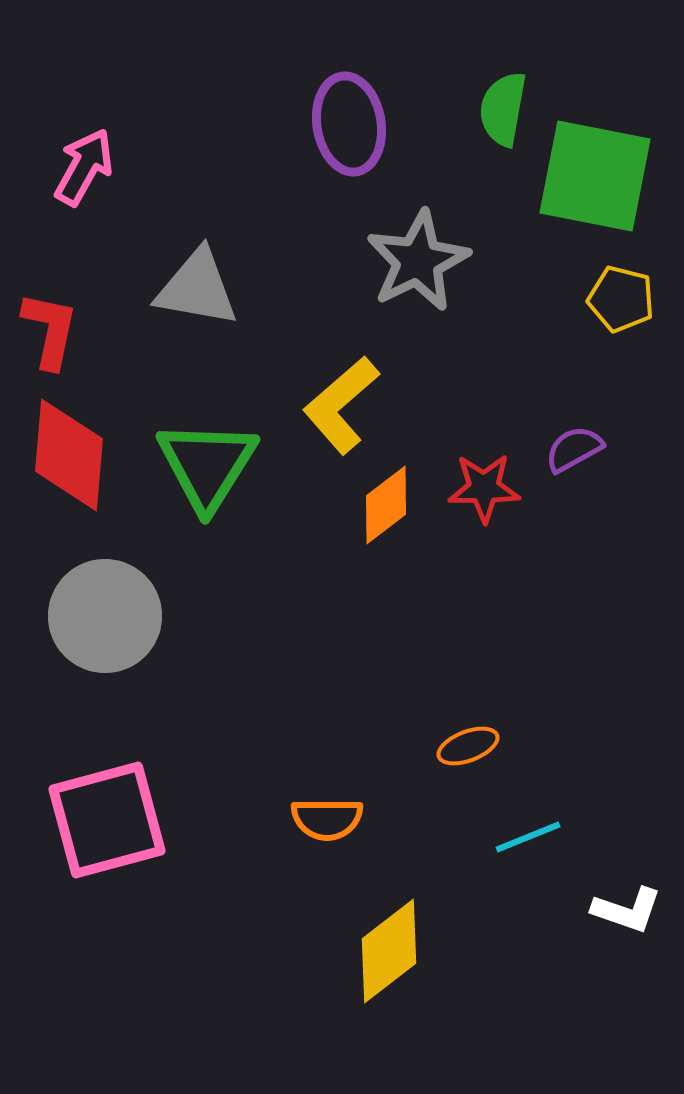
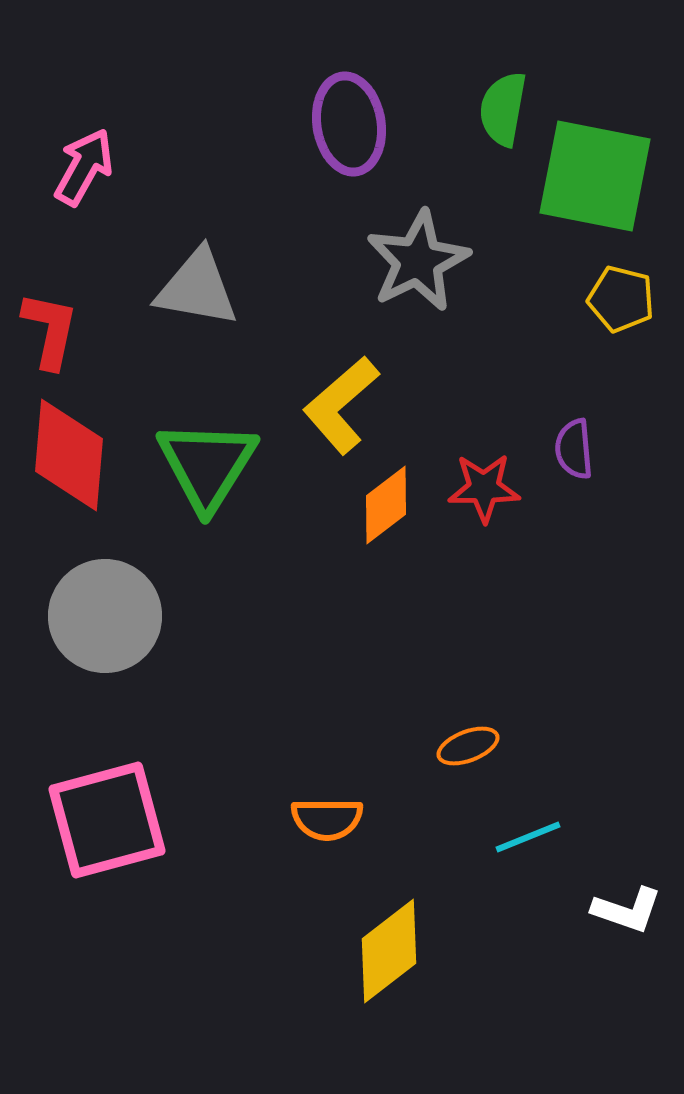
purple semicircle: rotated 66 degrees counterclockwise
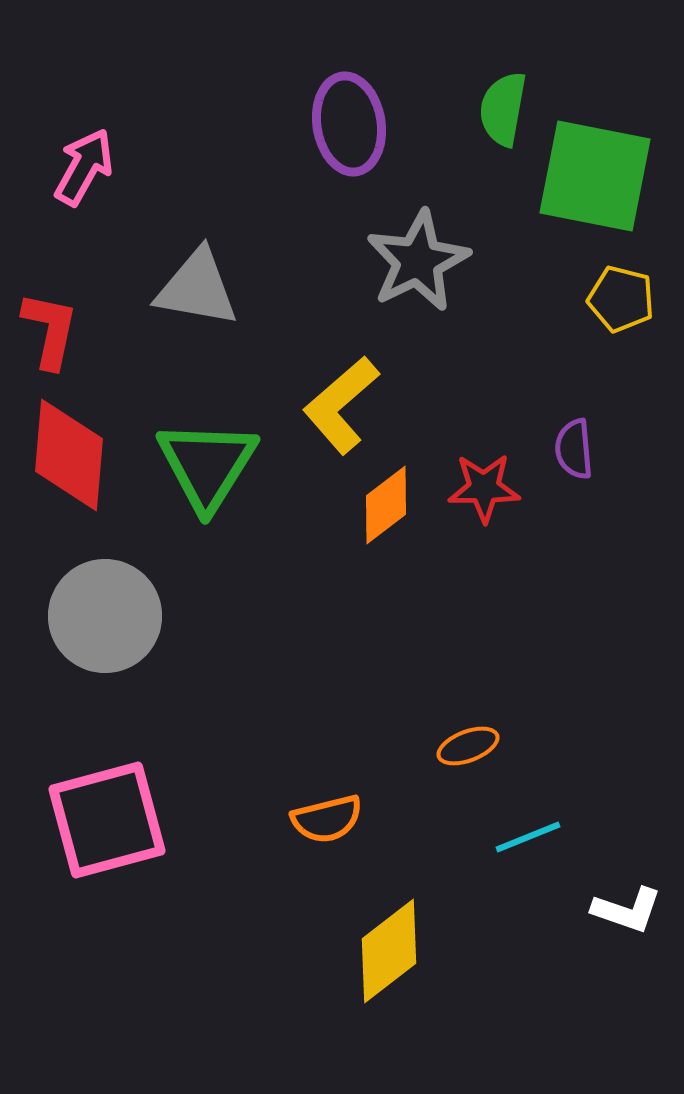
orange semicircle: rotated 14 degrees counterclockwise
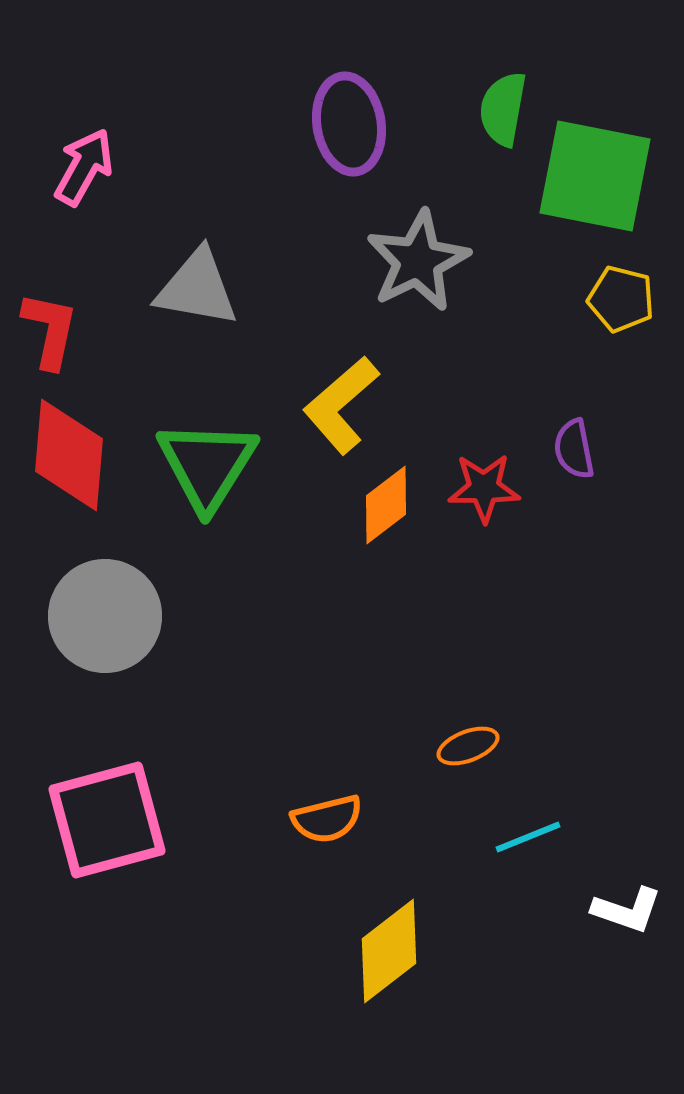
purple semicircle: rotated 6 degrees counterclockwise
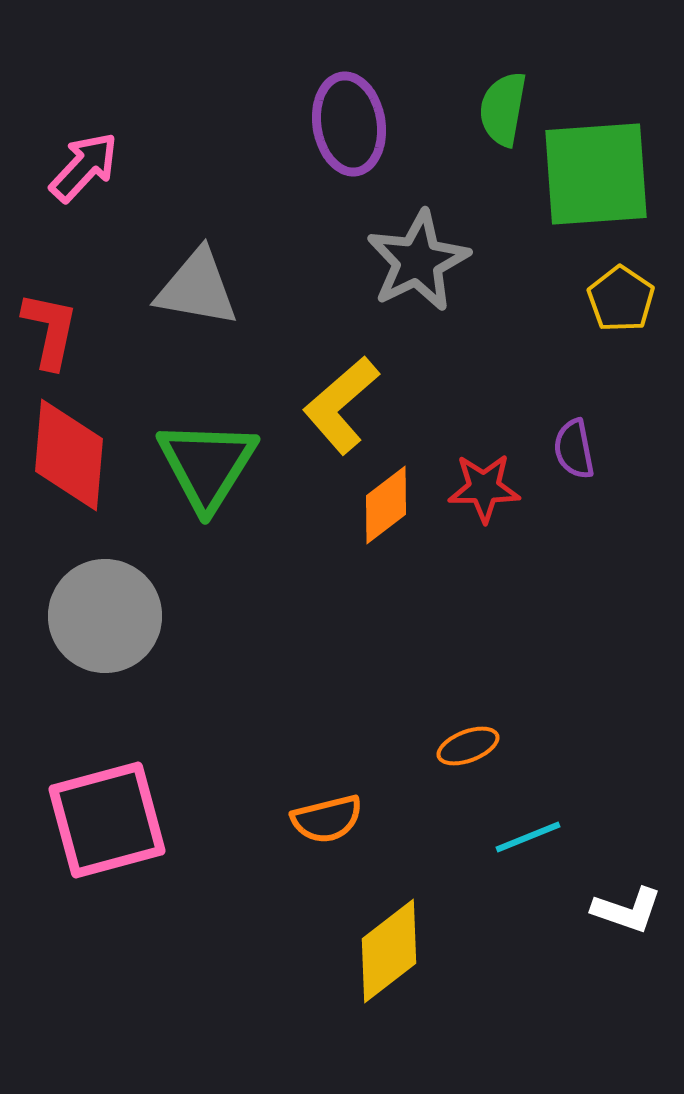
pink arrow: rotated 14 degrees clockwise
green square: moved 1 px right, 2 px up; rotated 15 degrees counterclockwise
yellow pentagon: rotated 20 degrees clockwise
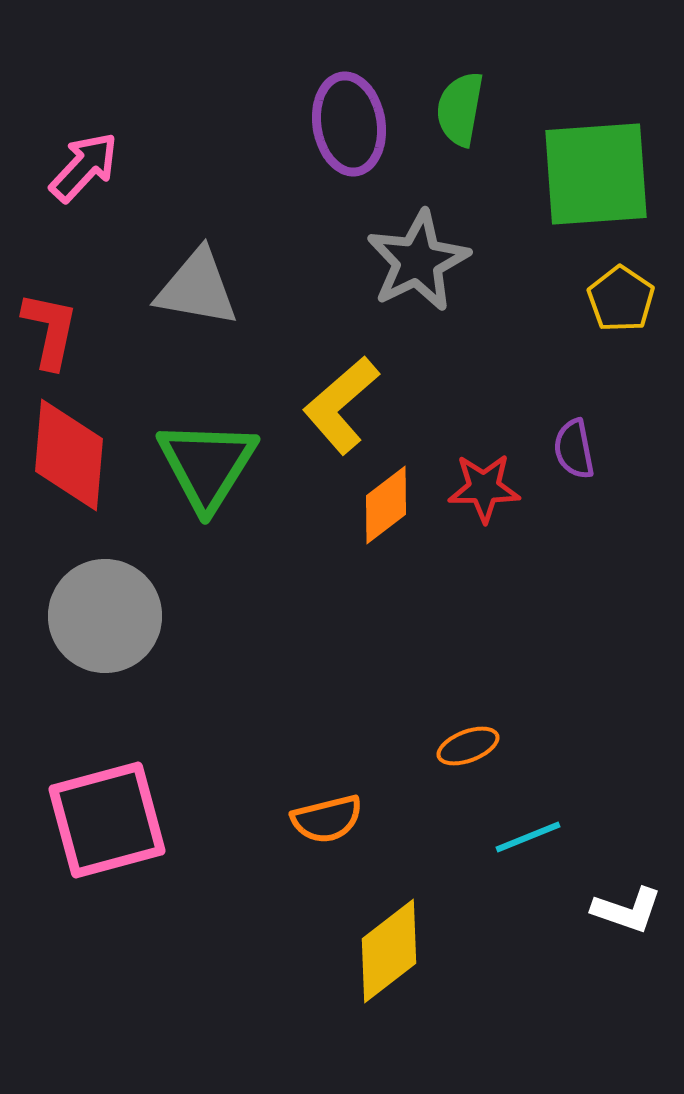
green semicircle: moved 43 px left
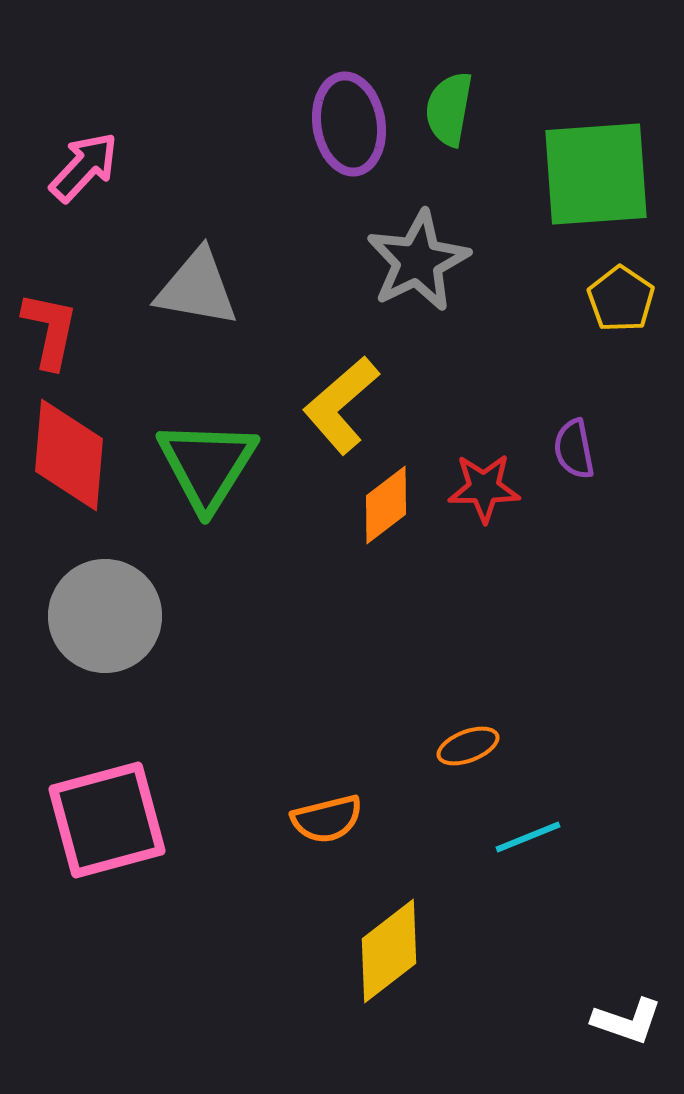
green semicircle: moved 11 px left
white L-shape: moved 111 px down
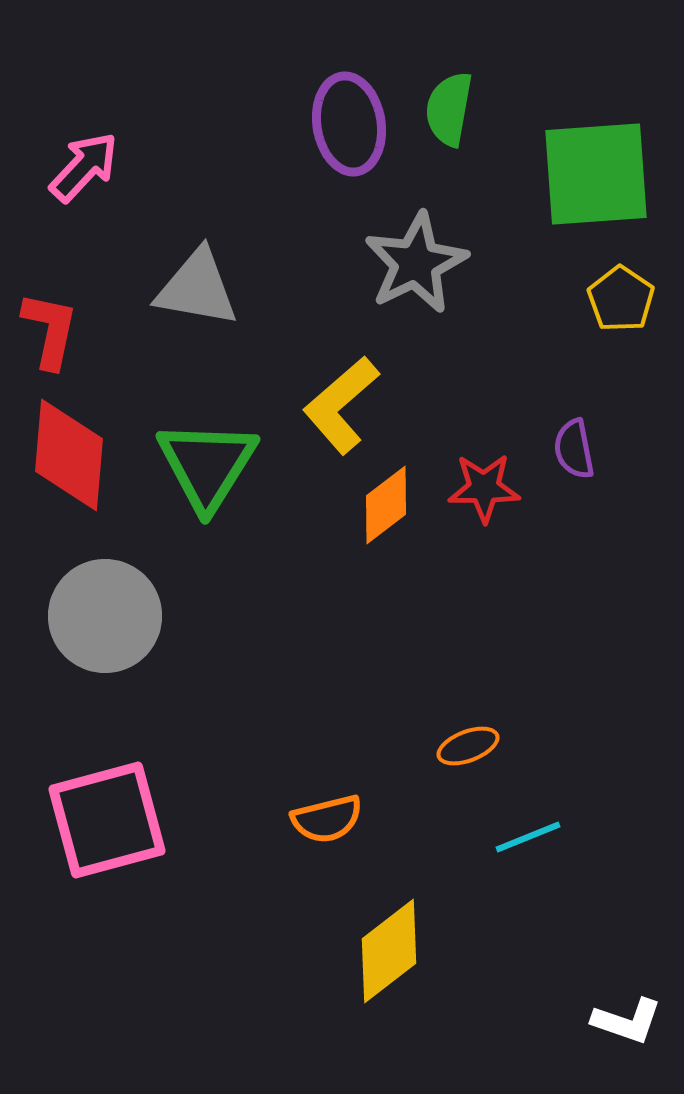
gray star: moved 2 px left, 2 px down
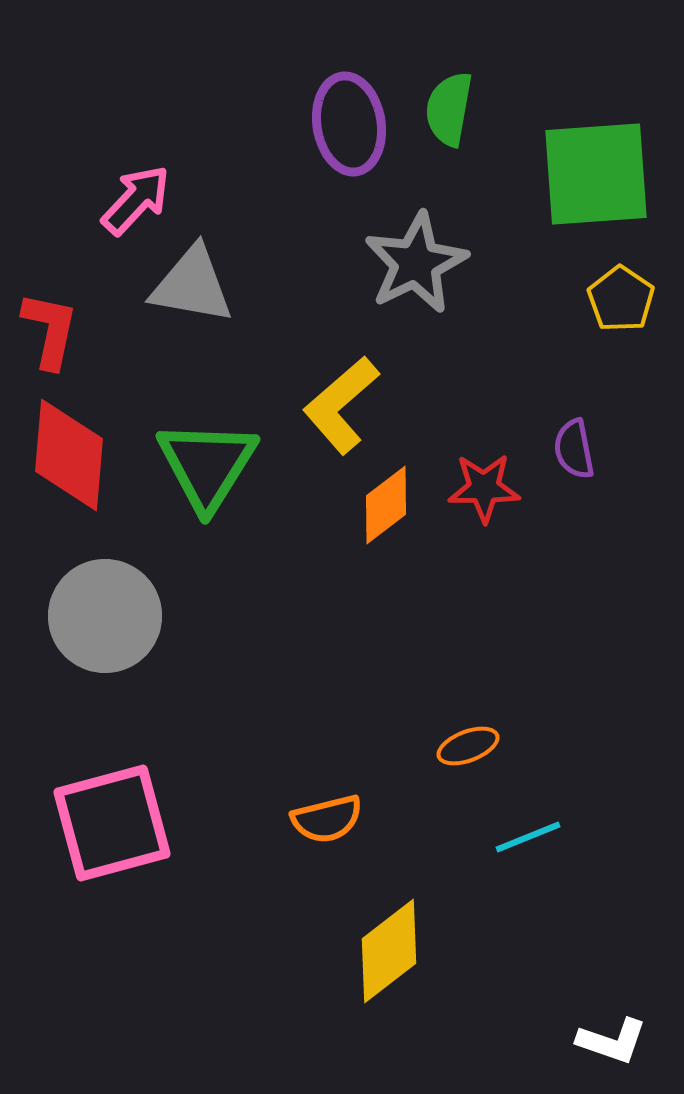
pink arrow: moved 52 px right, 33 px down
gray triangle: moved 5 px left, 3 px up
pink square: moved 5 px right, 3 px down
white L-shape: moved 15 px left, 20 px down
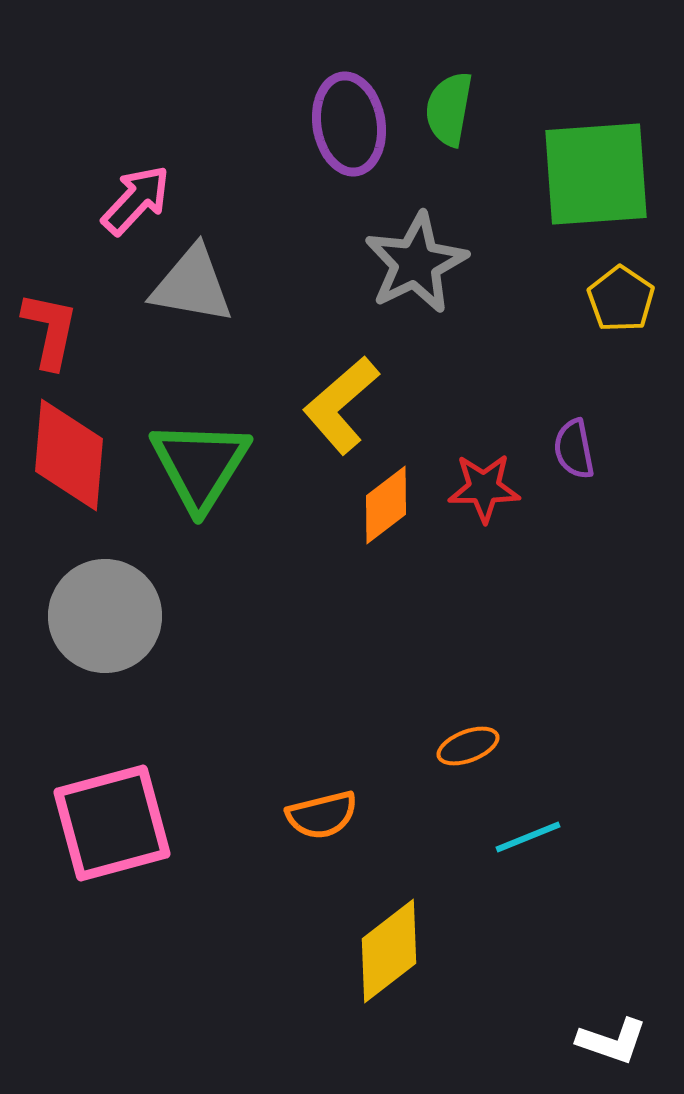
green triangle: moved 7 px left
orange semicircle: moved 5 px left, 4 px up
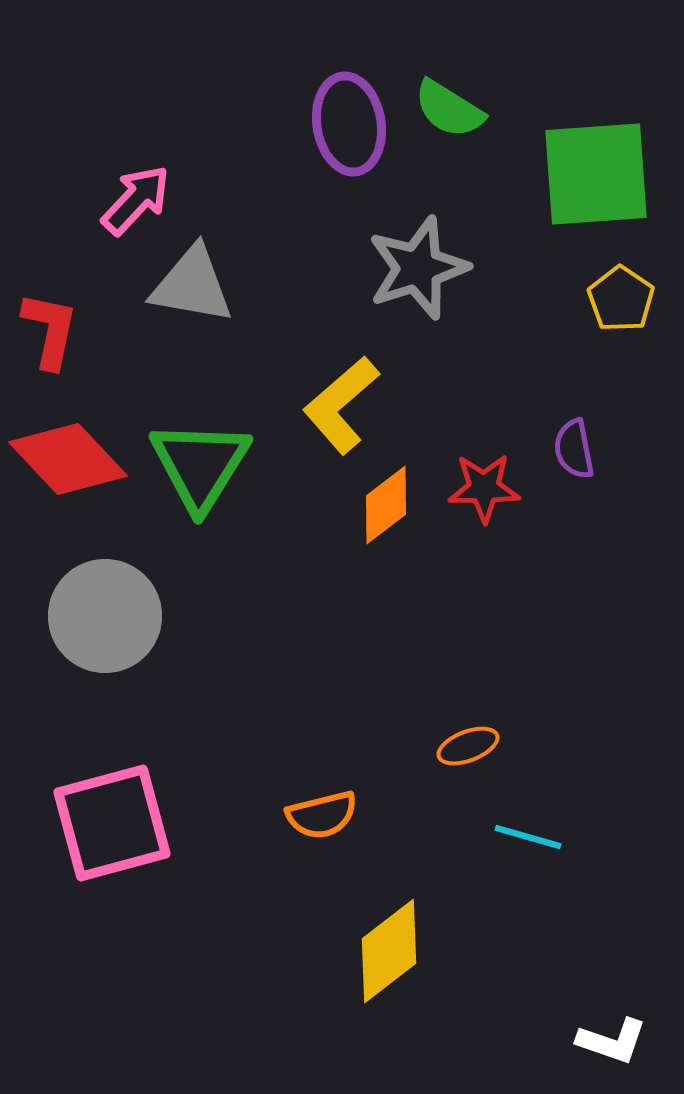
green semicircle: rotated 68 degrees counterclockwise
gray star: moved 2 px right, 5 px down; rotated 8 degrees clockwise
red diamond: moved 1 px left, 4 px down; rotated 48 degrees counterclockwise
cyan line: rotated 38 degrees clockwise
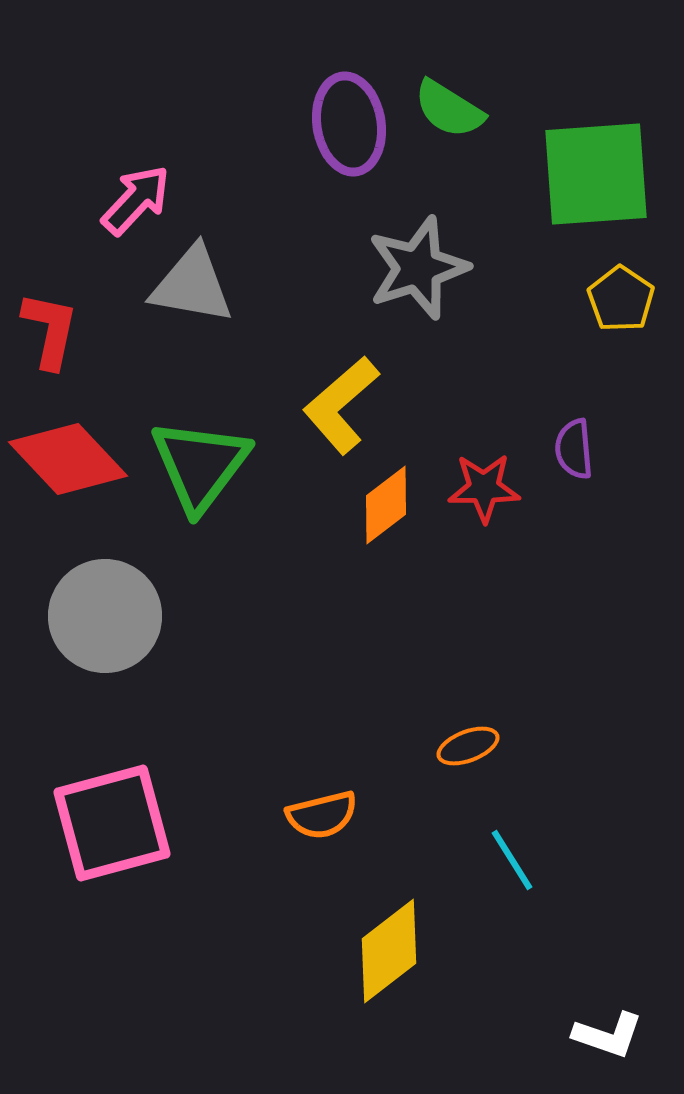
purple semicircle: rotated 6 degrees clockwise
green triangle: rotated 5 degrees clockwise
cyan line: moved 16 px left, 23 px down; rotated 42 degrees clockwise
white L-shape: moved 4 px left, 6 px up
